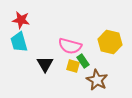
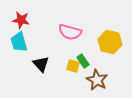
pink semicircle: moved 14 px up
black triangle: moved 4 px left; rotated 12 degrees counterclockwise
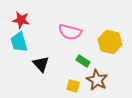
green rectangle: rotated 24 degrees counterclockwise
yellow square: moved 20 px down
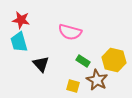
yellow hexagon: moved 4 px right, 18 px down
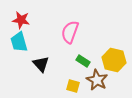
pink semicircle: rotated 95 degrees clockwise
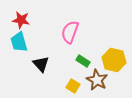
yellow square: rotated 16 degrees clockwise
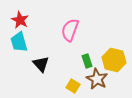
red star: moved 1 px left; rotated 18 degrees clockwise
pink semicircle: moved 2 px up
green rectangle: moved 4 px right; rotated 40 degrees clockwise
brown star: moved 1 px up
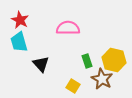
pink semicircle: moved 2 px left, 2 px up; rotated 70 degrees clockwise
brown star: moved 5 px right
